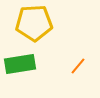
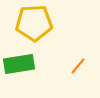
green rectangle: moved 1 px left
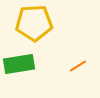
orange line: rotated 18 degrees clockwise
